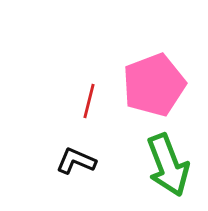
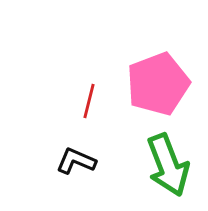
pink pentagon: moved 4 px right, 1 px up
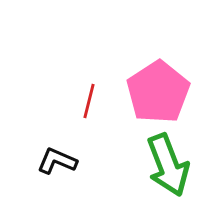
pink pentagon: moved 8 px down; rotated 12 degrees counterclockwise
black L-shape: moved 19 px left
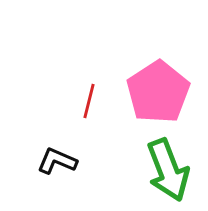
green arrow: moved 5 px down
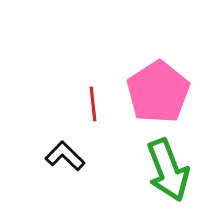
red line: moved 4 px right, 3 px down; rotated 20 degrees counterclockwise
black L-shape: moved 8 px right, 5 px up; rotated 21 degrees clockwise
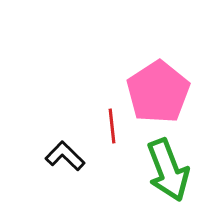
red line: moved 19 px right, 22 px down
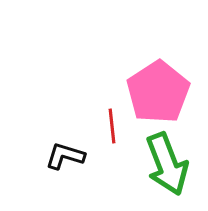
black L-shape: rotated 27 degrees counterclockwise
green arrow: moved 1 px left, 6 px up
